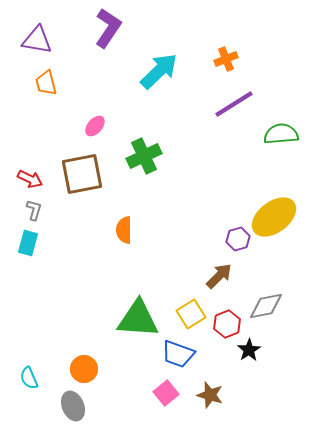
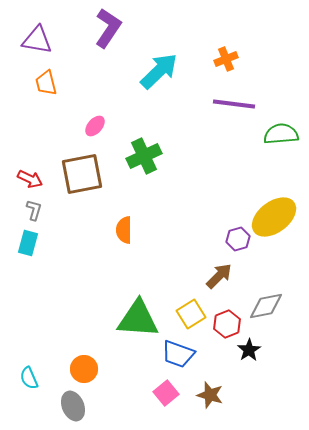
purple line: rotated 39 degrees clockwise
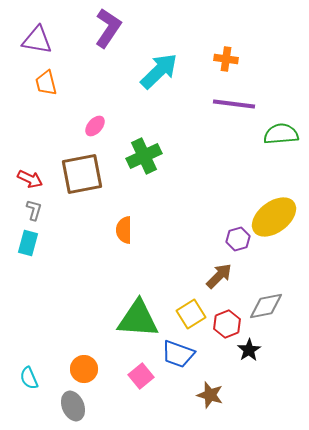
orange cross: rotated 30 degrees clockwise
pink square: moved 25 px left, 17 px up
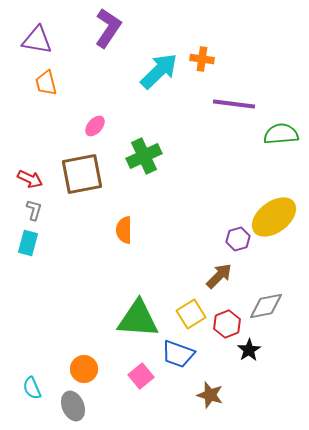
orange cross: moved 24 px left
cyan semicircle: moved 3 px right, 10 px down
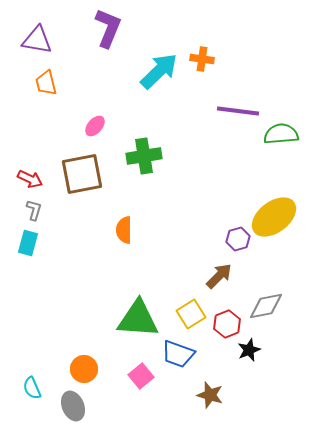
purple L-shape: rotated 12 degrees counterclockwise
purple line: moved 4 px right, 7 px down
green cross: rotated 16 degrees clockwise
black star: rotated 10 degrees clockwise
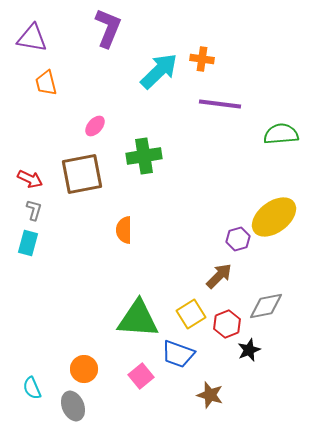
purple triangle: moved 5 px left, 2 px up
purple line: moved 18 px left, 7 px up
